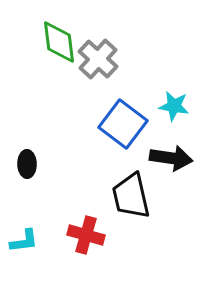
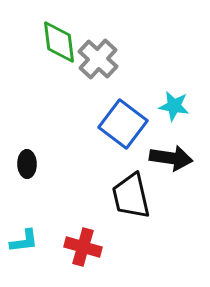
red cross: moved 3 px left, 12 px down
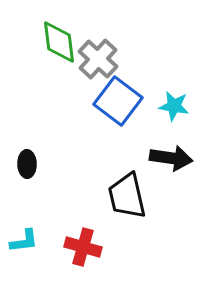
blue square: moved 5 px left, 23 px up
black trapezoid: moved 4 px left
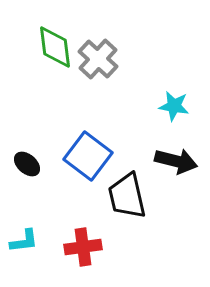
green diamond: moved 4 px left, 5 px down
blue square: moved 30 px left, 55 px down
black arrow: moved 5 px right, 3 px down; rotated 6 degrees clockwise
black ellipse: rotated 48 degrees counterclockwise
red cross: rotated 24 degrees counterclockwise
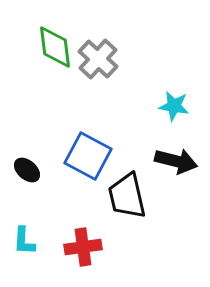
blue square: rotated 9 degrees counterclockwise
black ellipse: moved 6 px down
cyan L-shape: rotated 100 degrees clockwise
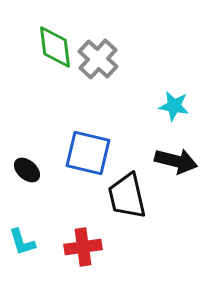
blue square: moved 3 px up; rotated 15 degrees counterclockwise
cyan L-shape: moved 2 px left, 1 px down; rotated 20 degrees counterclockwise
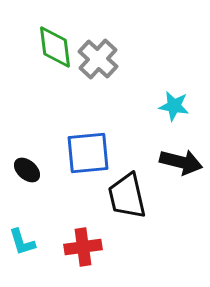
blue square: rotated 18 degrees counterclockwise
black arrow: moved 5 px right, 1 px down
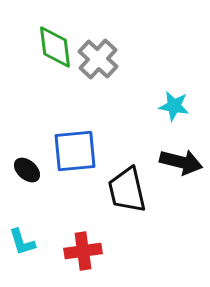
blue square: moved 13 px left, 2 px up
black trapezoid: moved 6 px up
red cross: moved 4 px down
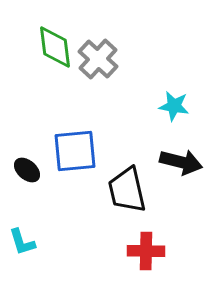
red cross: moved 63 px right; rotated 9 degrees clockwise
